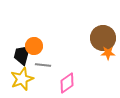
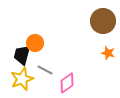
brown circle: moved 17 px up
orange circle: moved 1 px right, 3 px up
orange star: rotated 16 degrees clockwise
gray line: moved 2 px right, 5 px down; rotated 21 degrees clockwise
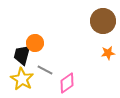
orange star: rotated 24 degrees counterclockwise
yellow star: rotated 20 degrees counterclockwise
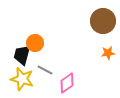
yellow star: rotated 15 degrees counterclockwise
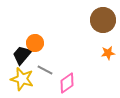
brown circle: moved 1 px up
black trapezoid: rotated 25 degrees clockwise
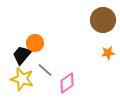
gray line: rotated 14 degrees clockwise
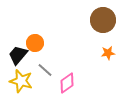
black trapezoid: moved 4 px left
yellow star: moved 1 px left, 2 px down
